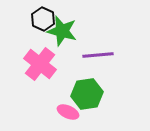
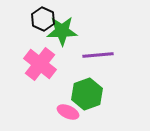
green star: rotated 16 degrees counterclockwise
green hexagon: rotated 12 degrees counterclockwise
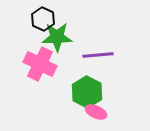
green star: moved 5 px left, 6 px down
pink cross: rotated 12 degrees counterclockwise
green hexagon: moved 2 px up; rotated 12 degrees counterclockwise
pink ellipse: moved 28 px right
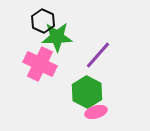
black hexagon: moved 2 px down
purple line: rotated 44 degrees counterclockwise
pink ellipse: rotated 40 degrees counterclockwise
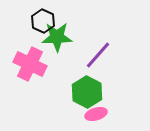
pink cross: moved 10 px left
pink ellipse: moved 2 px down
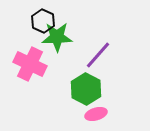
green hexagon: moved 1 px left, 3 px up
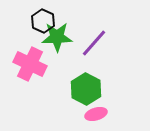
purple line: moved 4 px left, 12 px up
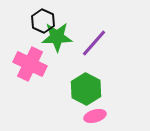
pink ellipse: moved 1 px left, 2 px down
